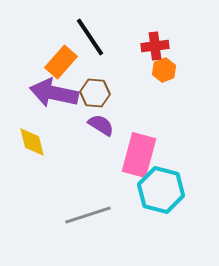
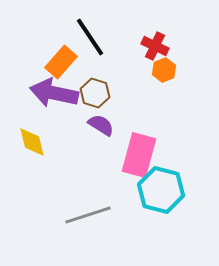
red cross: rotated 32 degrees clockwise
brown hexagon: rotated 12 degrees clockwise
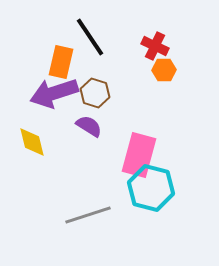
orange rectangle: rotated 28 degrees counterclockwise
orange hexagon: rotated 20 degrees clockwise
purple arrow: rotated 30 degrees counterclockwise
purple semicircle: moved 12 px left, 1 px down
cyan hexagon: moved 10 px left, 2 px up
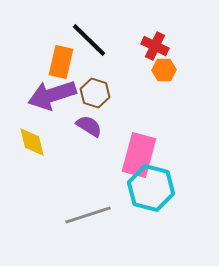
black line: moved 1 px left, 3 px down; rotated 12 degrees counterclockwise
purple arrow: moved 2 px left, 2 px down
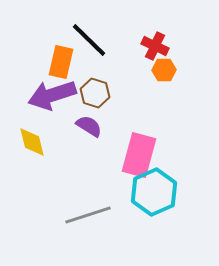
cyan hexagon: moved 3 px right, 4 px down; rotated 21 degrees clockwise
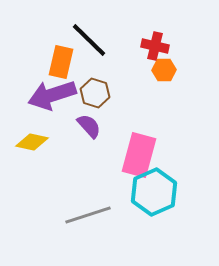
red cross: rotated 12 degrees counterclockwise
purple semicircle: rotated 16 degrees clockwise
yellow diamond: rotated 64 degrees counterclockwise
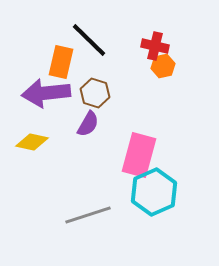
orange hexagon: moved 1 px left, 4 px up; rotated 10 degrees counterclockwise
purple arrow: moved 6 px left, 2 px up; rotated 12 degrees clockwise
purple semicircle: moved 1 px left, 2 px up; rotated 72 degrees clockwise
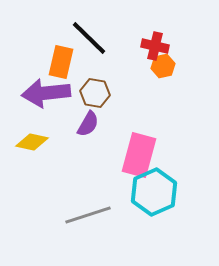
black line: moved 2 px up
brown hexagon: rotated 8 degrees counterclockwise
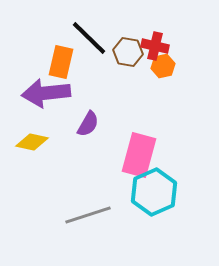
brown hexagon: moved 33 px right, 41 px up
